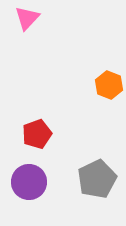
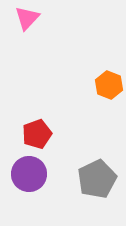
purple circle: moved 8 px up
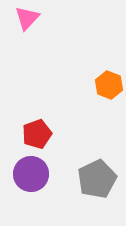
purple circle: moved 2 px right
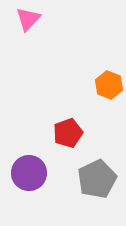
pink triangle: moved 1 px right, 1 px down
red pentagon: moved 31 px right, 1 px up
purple circle: moved 2 px left, 1 px up
